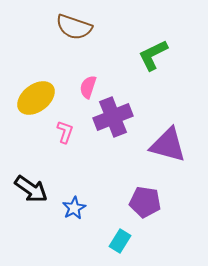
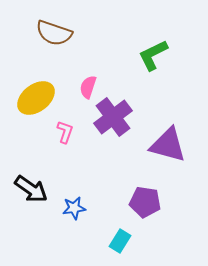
brown semicircle: moved 20 px left, 6 px down
purple cross: rotated 15 degrees counterclockwise
blue star: rotated 20 degrees clockwise
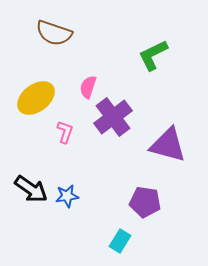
blue star: moved 7 px left, 12 px up
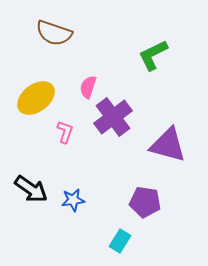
blue star: moved 6 px right, 4 px down
